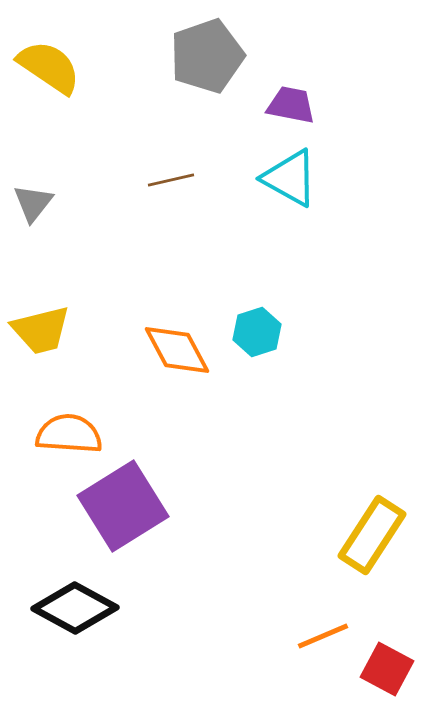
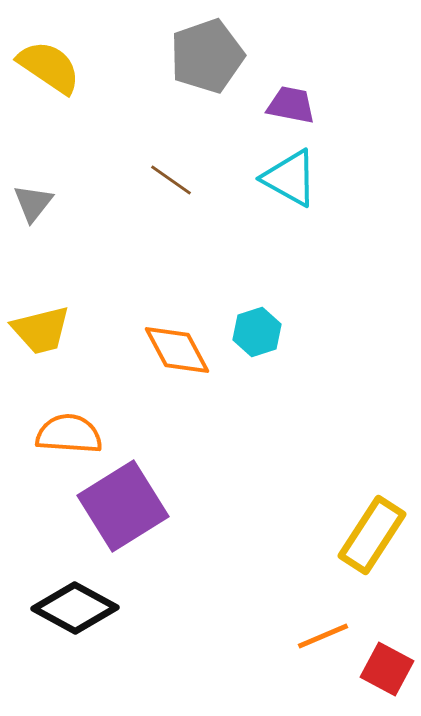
brown line: rotated 48 degrees clockwise
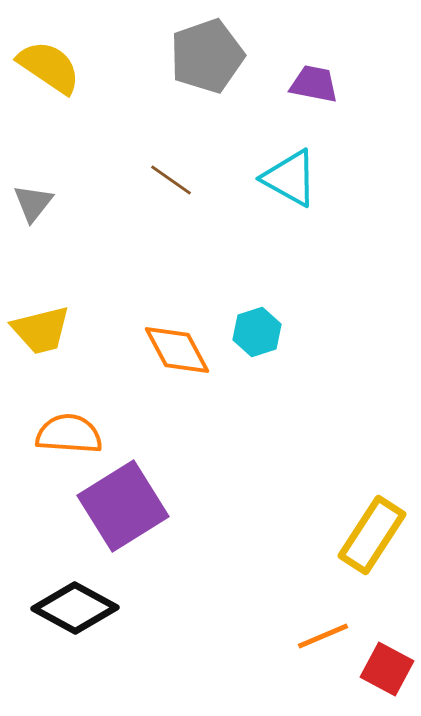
purple trapezoid: moved 23 px right, 21 px up
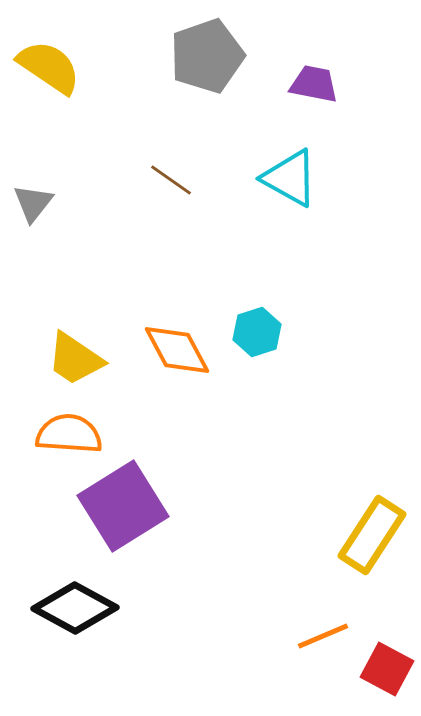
yellow trapezoid: moved 34 px right, 29 px down; rotated 48 degrees clockwise
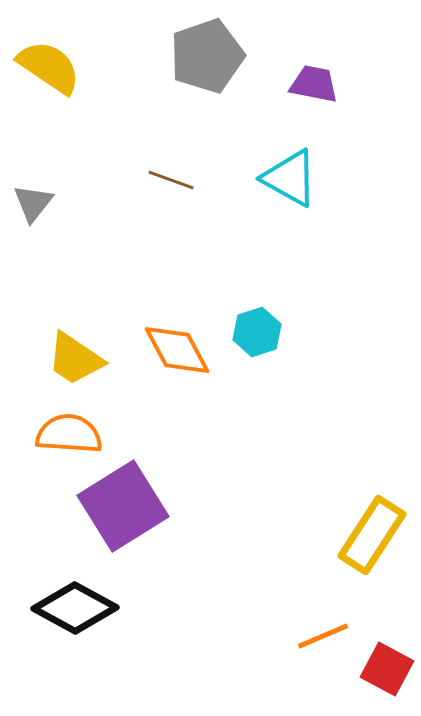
brown line: rotated 15 degrees counterclockwise
